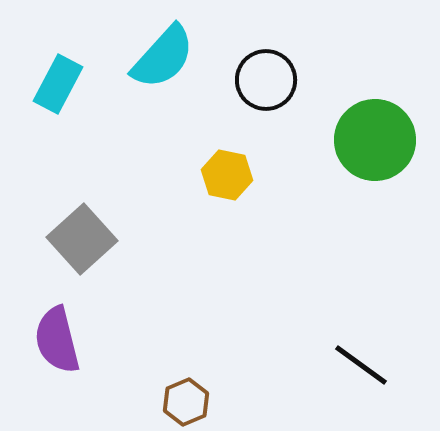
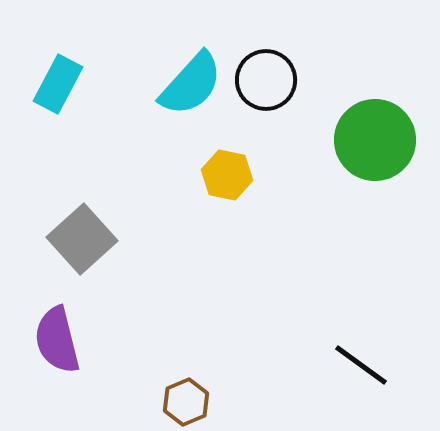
cyan semicircle: moved 28 px right, 27 px down
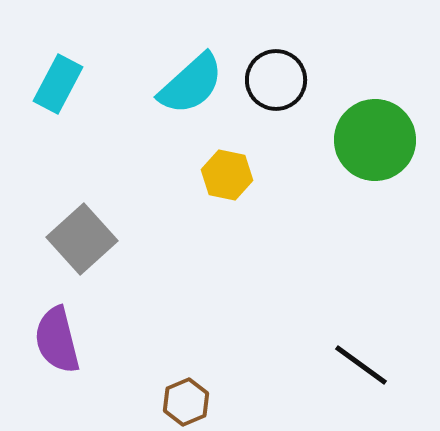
black circle: moved 10 px right
cyan semicircle: rotated 6 degrees clockwise
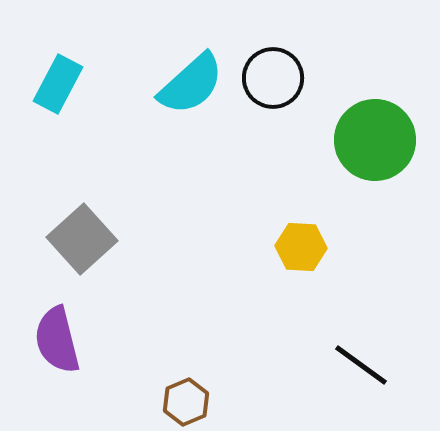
black circle: moved 3 px left, 2 px up
yellow hexagon: moved 74 px right, 72 px down; rotated 9 degrees counterclockwise
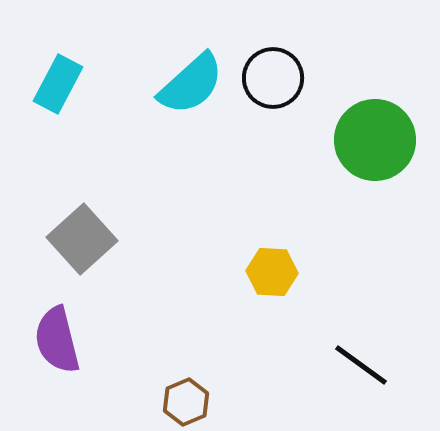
yellow hexagon: moved 29 px left, 25 px down
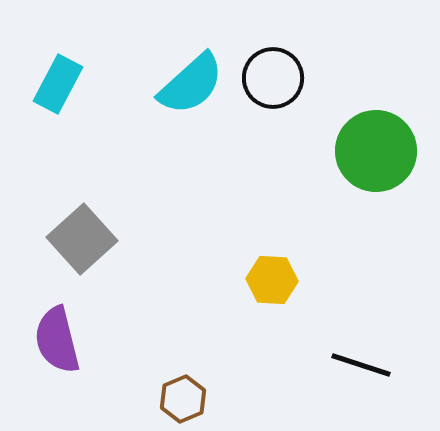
green circle: moved 1 px right, 11 px down
yellow hexagon: moved 8 px down
black line: rotated 18 degrees counterclockwise
brown hexagon: moved 3 px left, 3 px up
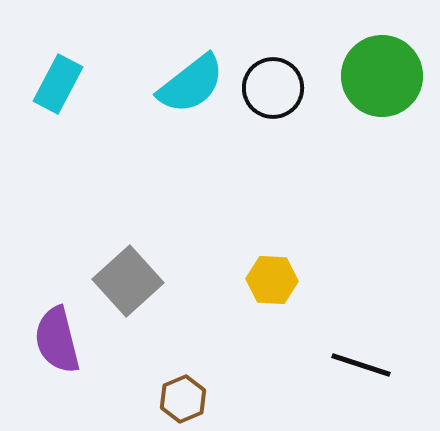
black circle: moved 10 px down
cyan semicircle: rotated 4 degrees clockwise
green circle: moved 6 px right, 75 px up
gray square: moved 46 px right, 42 px down
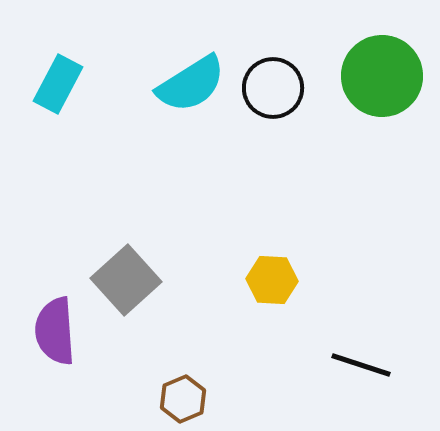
cyan semicircle: rotated 6 degrees clockwise
gray square: moved 2 px left, 1 px up
purple semicircle: moved 2 px left, 9 px up; rotated 10 degrees clockwise
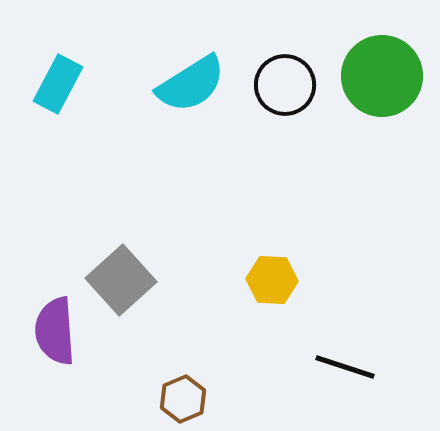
black circle: moved 12 px right, 3 px up
gray square: moved 5 px left
black line: moved 16 px left, 2 px down
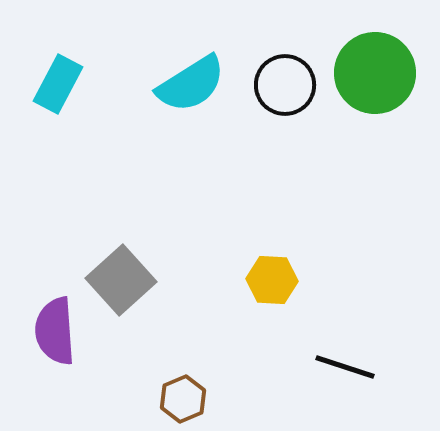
green circle: moved 7 px left, 3 px up
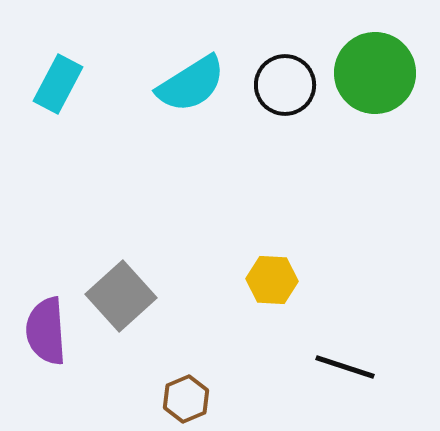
gray square: moved 16 px down
purple semicircle: moved 9 px left
brown hexagon: moved 3 px right
